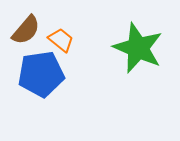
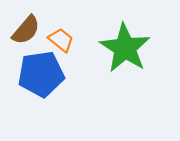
green star: moved 13 px left; rotated 9 degrees clockwise
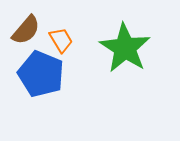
orange trapezoid: rotated 20 degrees clockwise
blue pentagon: rotated 30 degrees clockwise
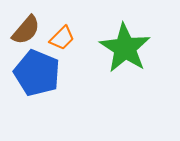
orange trapezoid: moved 1 px right, 2 px up; rotated 76 degrees clockwise
blue pentagon: moved 4 px left, 1 px up
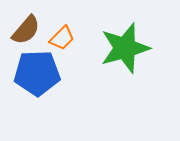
green star: rotated 24 degrees clockwise
blue pentagon: rotated 24 degrees counterclockwise
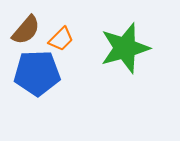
orange trapezoid: moved 1 px left, 1 px down
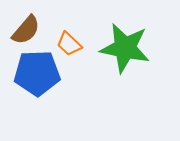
orange trapezoid: moved 8 px right, 5 px down; rotated 88 degrees clockwise
green star: rotated 27 degrees clockwise
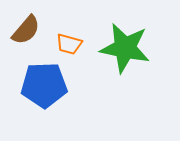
orange trapezoid: rotated 28 degrees counterclockwise
blue pentagon: moved 7 px right, 12 px down
